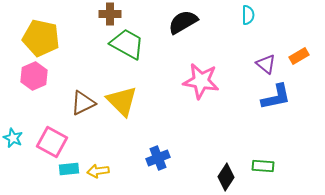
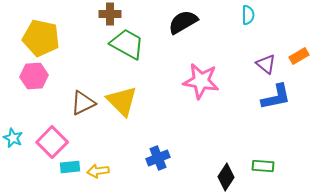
pink hexagon: rotated 20 degrees clockwise
pink square: rotated 16 degrees clockwise
cyan rectangle: moved 1 px right, 2 px up
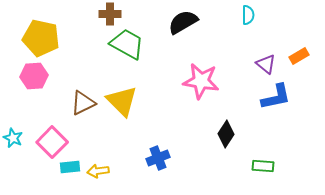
black diamond: moved 43 px up
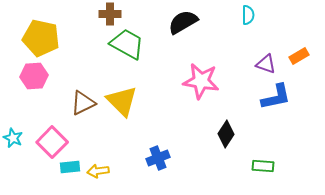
purple triangle: rotated 20 degrees counterclockwise
